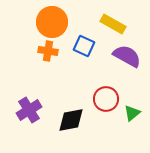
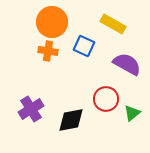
purple semicircle: moved 8 px down
purple cross: moved 2 px right, 1 px up
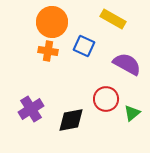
yellow rectangle: moved 5 px up
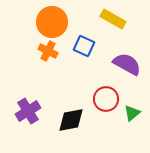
orange cross: rotated 18 degrees clockwise
purple cross: moved 3 px left, 2 px down
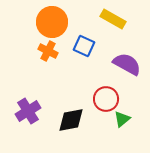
green triangle: moved 10 px left, 6 px down
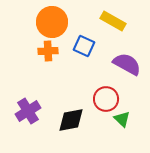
yellow rectangle: moved 2 px down
orange cross: rotated 30 degrees counterclockwise
green triangle: rotated 36 degrees counterclockwise
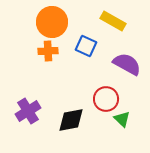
blue square: moved 2 px right
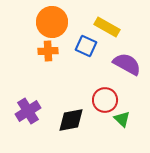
yellow rectangle: moved 6 px left, 6 px down
red circle: moved 1 px left, 1 px down
